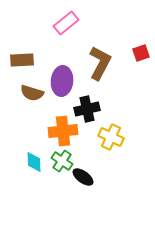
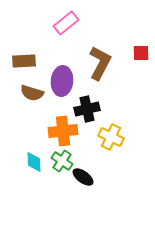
red square: rotated 18 degrees clockwise
brown rectangle: moved 2 px right, 1 px down
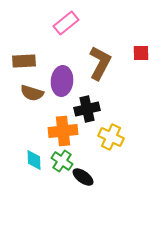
cyan diamond: moved 2 px up
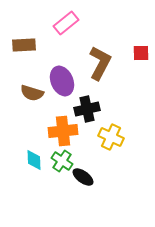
brown rectangle: moved 16 px up
purple ellipse: rotated 28 degrees counterclockwise
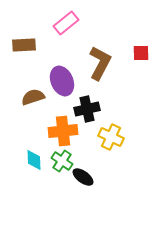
brown semicircle: moved 1 px right, 4 px down; rotated 145 degrees clockwise
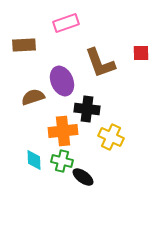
pink rectangle: rotated 20 degrees clockwise
brown L-shape: rotated 132 degrees clockwise
black cross: rotated 20 degrees clockwise
green cross: rotated 20 degrees counterclockwise
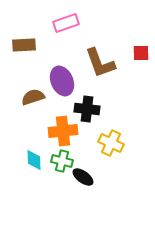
yellow cross: moved 6 px down
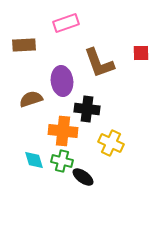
brown L-shape: moved 1 px left
purple ellipse: rotated 16 degrees clockwise
brown semicircle: moved 2 px left, 2 px down
orange cross: rotated 12 degrees clockwise
cyan diamond: rotated 15 degrees counterclockwise
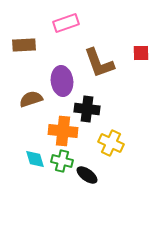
cyan diamond: moved 1 px right, 1 px up
black ellipse: moved 4 px right, 2 px up
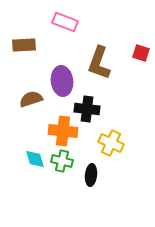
pink rectangle: moved 1 px left, 1 px up; rotated 40 degrees clockwise
red square: rotated 18 degrees clockwise
brown L-shape: rotated 40 degrees clockwise
black ellipse: moved 4 px right; rotated 60 degrees clockwise
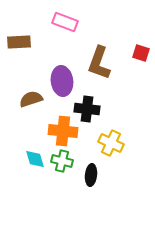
brown rectangle: moved 5 px left, 3 px up
